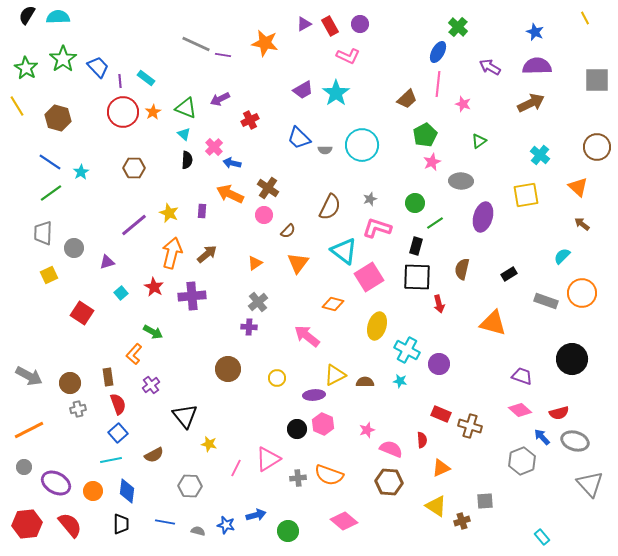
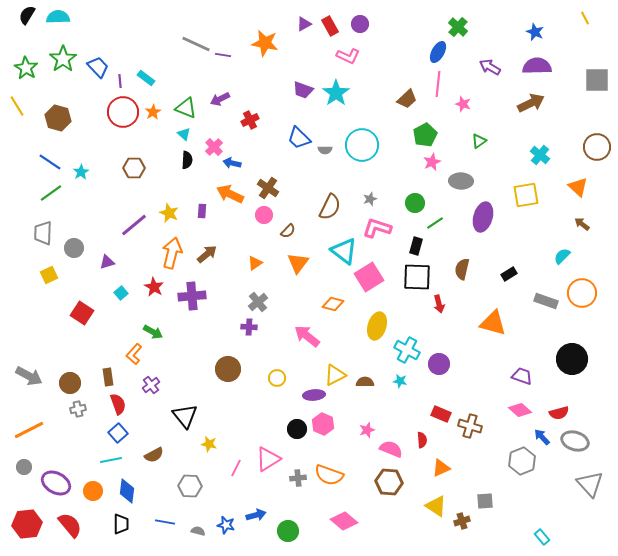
purple trapezoid at (303, 90): rotated 50 degrees clockwise
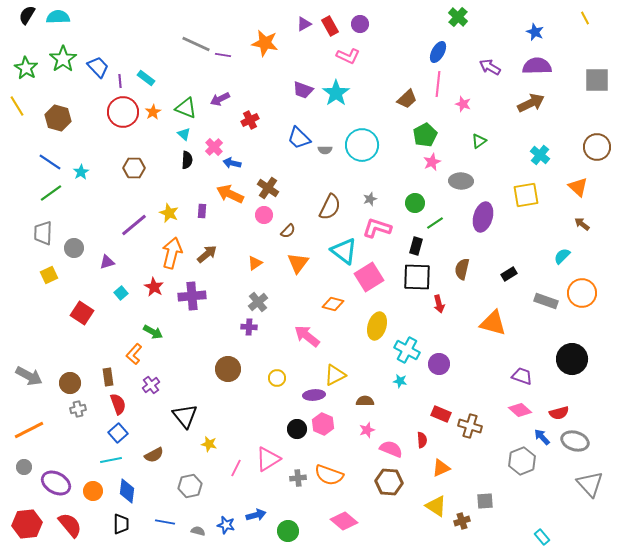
green cross at (458, 27): moved 10 px up
brown semicircle at (365, 382): moved 19 px down
gray hexagon at (190, 486): rotated 15 degrees counterclockwise
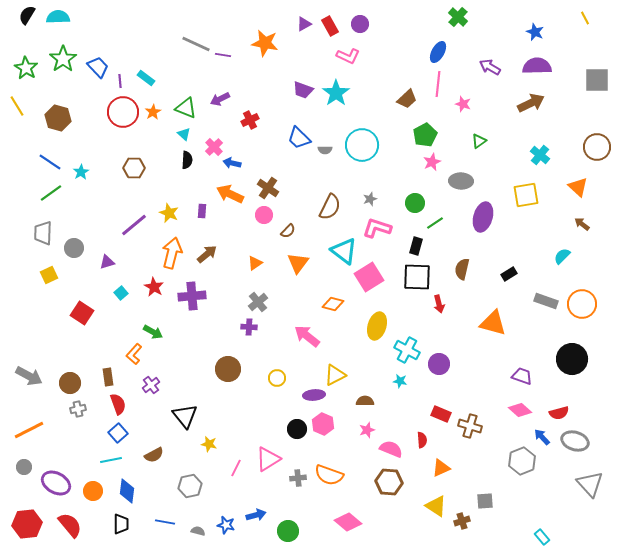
orange circle at (582, 293): moved 11 px down
pink diamond at (344, 521): moved 4 px right, 1 px down
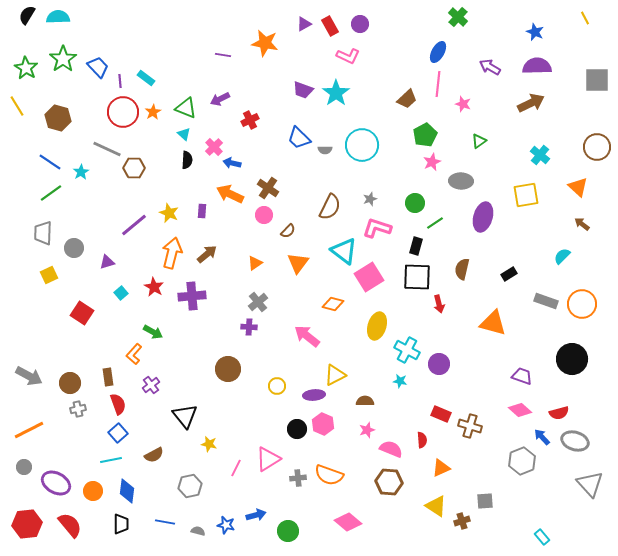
gray line at (196, 44): moved 89 px left, 105 px down
yellow circle at (277, 378): moved 8 px down
